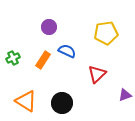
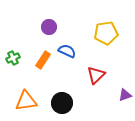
red triangle: moved 1 px left, 1 px down
orange triangle: rotated 40 degrees counterclockwise
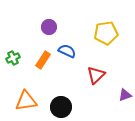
black circle: moved 1 px left, 4 px down
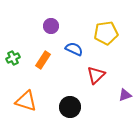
purple circle: moved 2 px right, 1 px up
blue semicircle: moved 7 px right, 2 px up
orange triangle: rotated 25 degrees clockwise
black circle: moved 9 px right
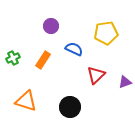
purple triangle: moved 13 px up
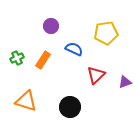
green cross: moved 4 px right
